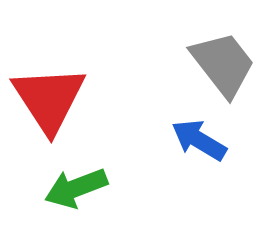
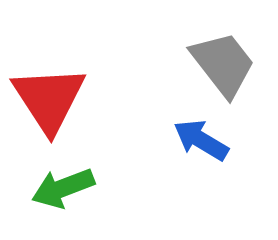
blue arrow: moved 2 px right
green arrow: moved 13 px left
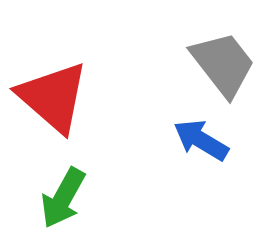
red triangle: moved 4 px right, 2 px up; rotated 16 degrees counterclockwise
green arrow: moved 10 px down; rotated 40 degrees counterclockwise
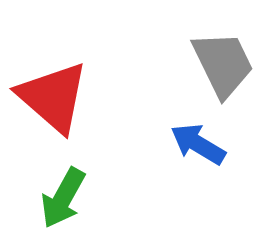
gray trapezoid: rotated 12 degrees clockwise
blue arrow: moved 3 px left, 4 px down
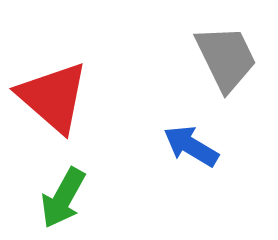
gray trapezoid: moved 3 px right, 6 px up
blue arrow: moved 7 px left, 2 px down
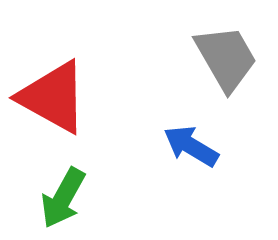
gray trapezoid: rotated 4 degrees counterclockwise
red triangle: rotated 12 degrees counterclockwise
